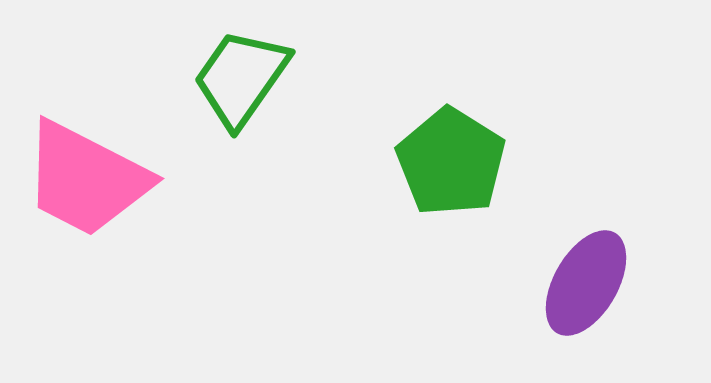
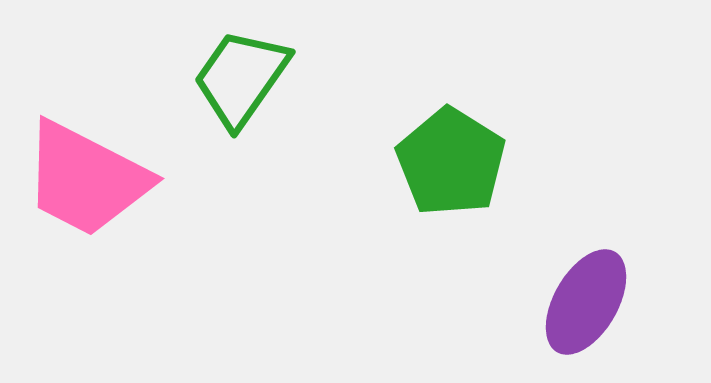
purple ellipse: moved 19 px down
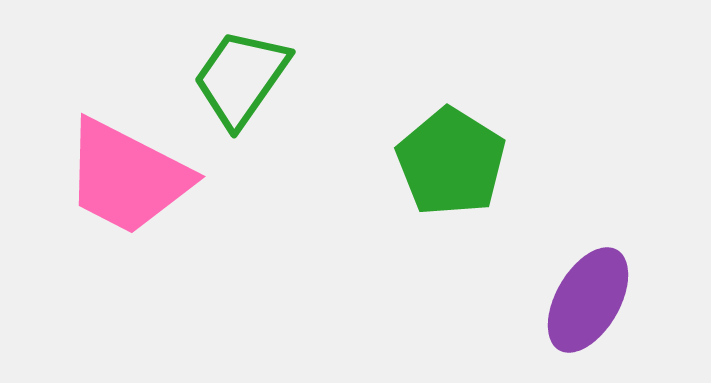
pink trapezoid: moved 41 px right, 2 px up
purple ellipse: moved 2 px right, 2 px up
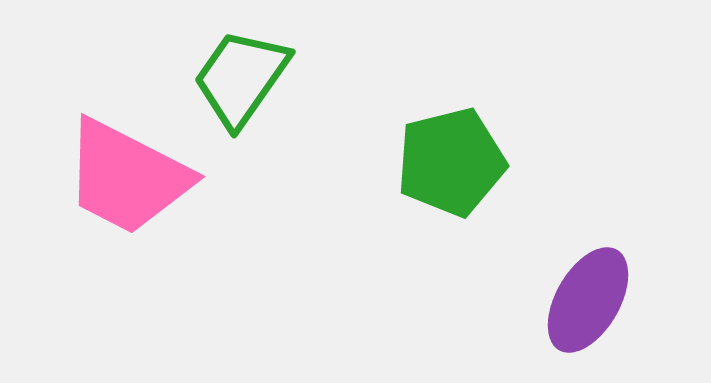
green pentagon: rotated 26 degrees clockwise
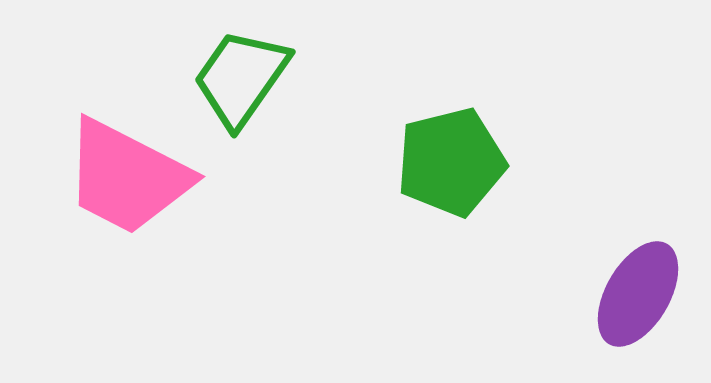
purple ellipse: moved 50 px right, 6 px up
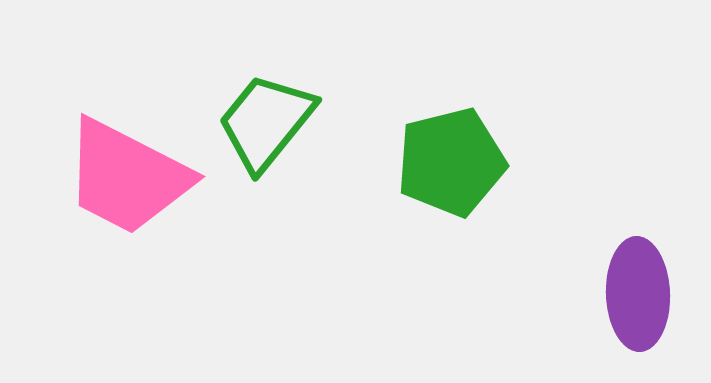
green trapezoid: moved 25 px right, 44 px down; rotated 4 degrees clockwise
purple ellipse: rotated 32 degrees counterclockwise
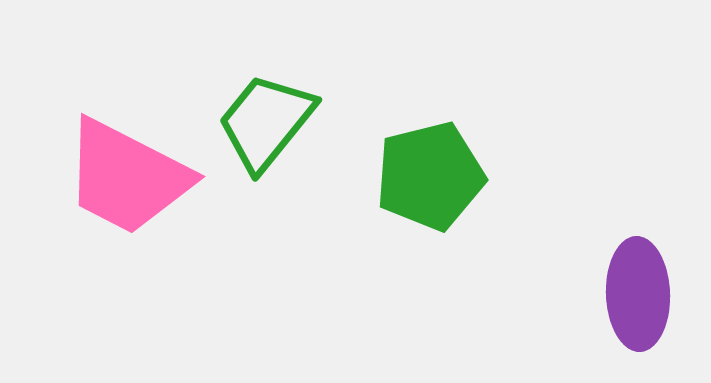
green pentagon: moved 21 px left, 14 px down
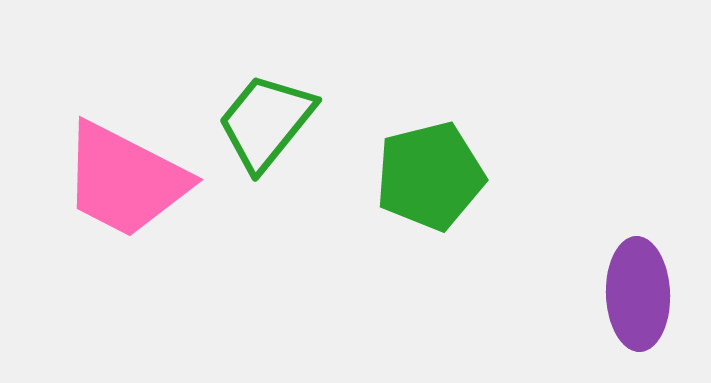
pink trapezoid: moved 2 px left, 3 px down
